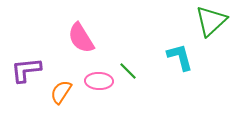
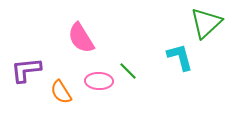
green triangle: moved 5 px left, 2 px down
orange semicircle: rotated 65 degrees counterclockwise
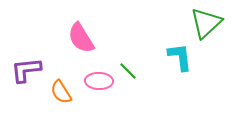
cyan L-shape: rotated 8 degrees clockwise
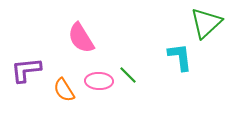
green line: moved 4 px down
orange semicircle: moved 3 px right, 2 px up
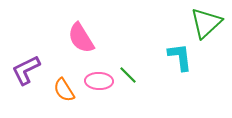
purple L-shape: rotated 20 degrees counterclockwise
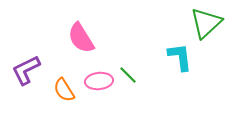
pink ellipse: rotated 8 degrees counterclockwise
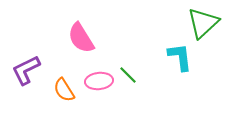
green triangle: moved 3 px left
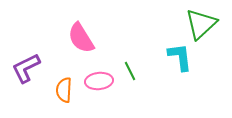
green triangle: moved 2 px left, 1 px down
purple L-shape: moved 2 px up
green line: moved 2 px right, 4 px up; rotated 18 degrees clockwise
orange semicircle: rotated 35 degrees clockwise
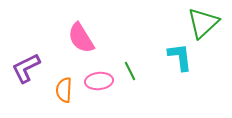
green triangle: moved 2 px right, 1 px up
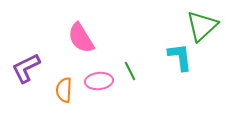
green triangle: moved 1 px left, 3 px down
